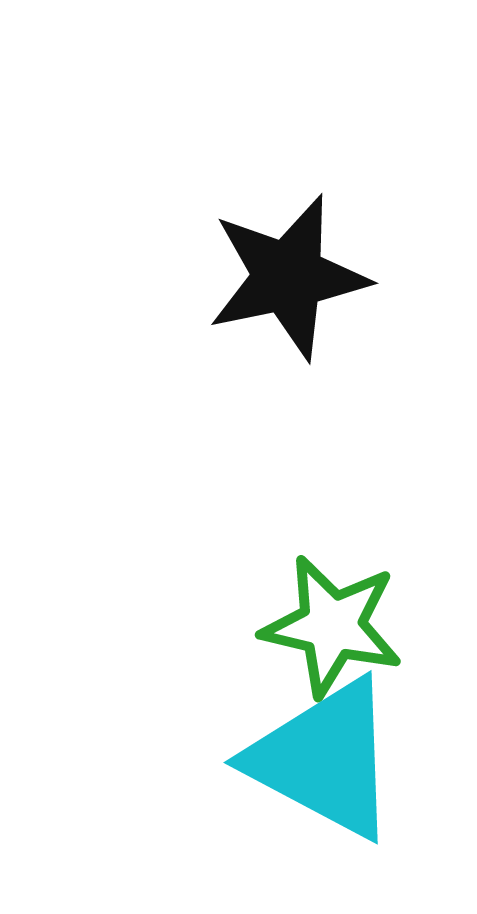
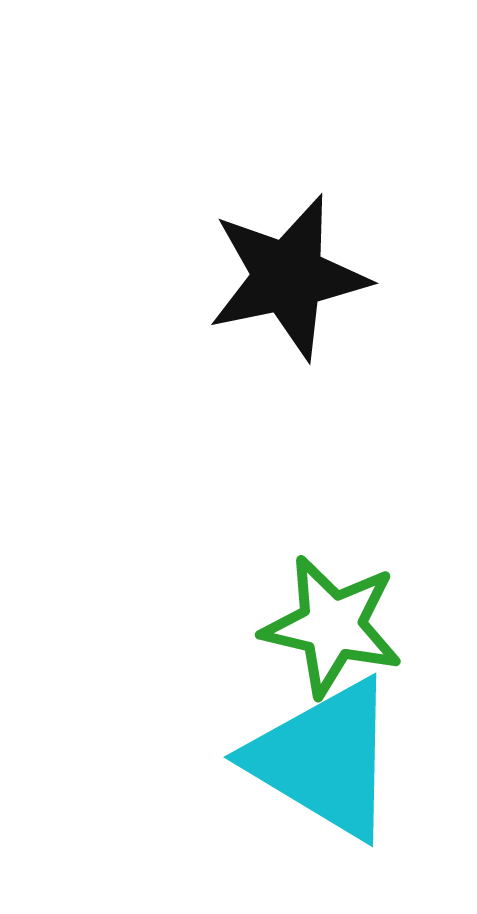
cyan triangle: rotated 3 degrees clockwise
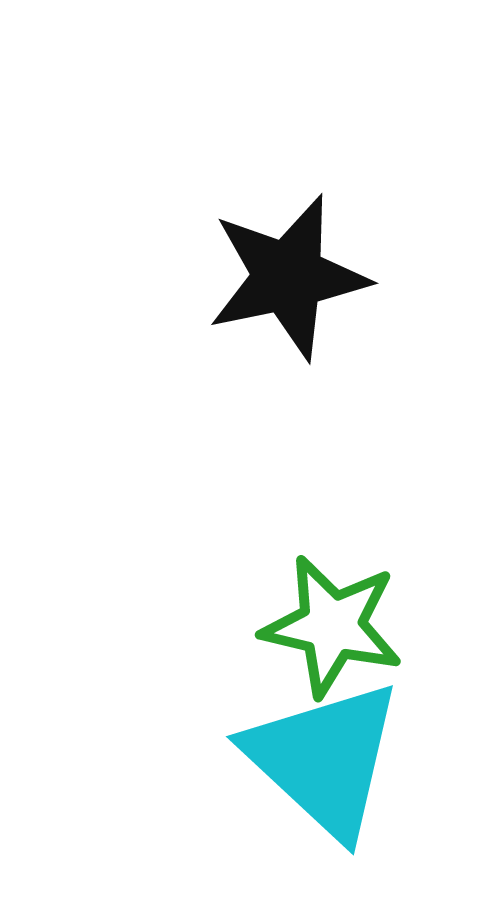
cyan triangle: rotated 12 degrees clockwise
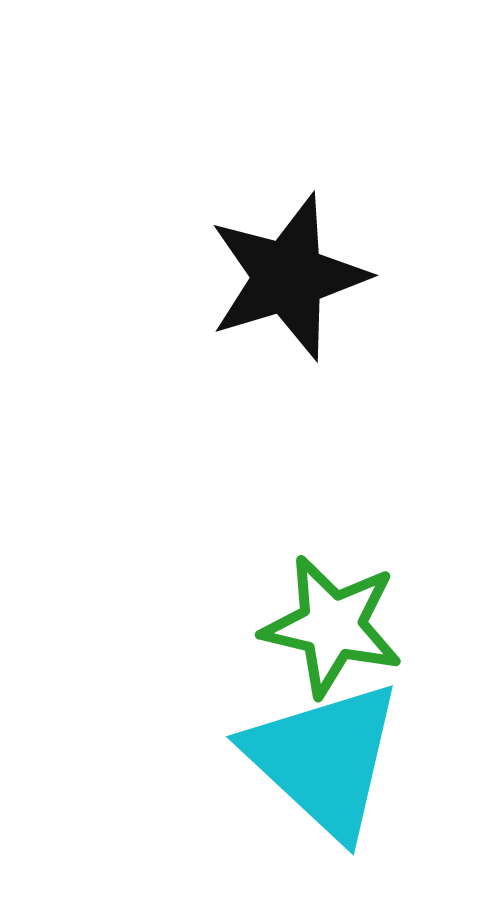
black star: rotated 5 degrees counterclockwise
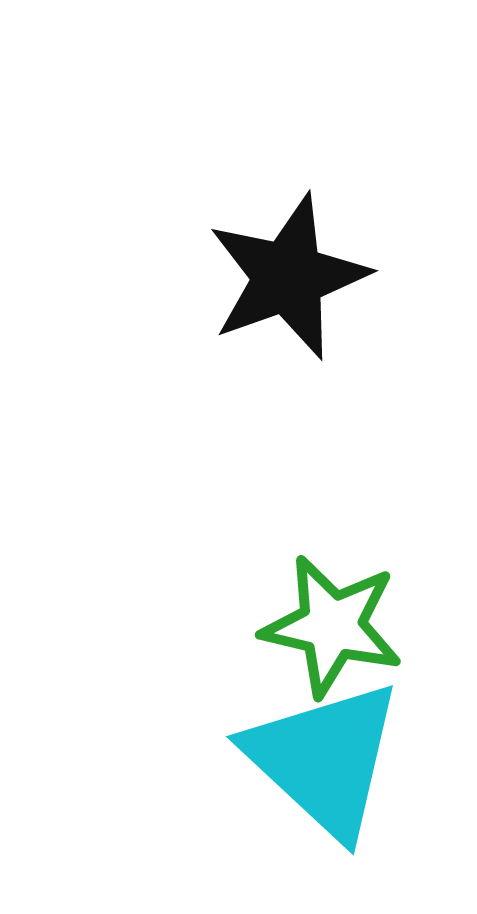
black star: rotated 3 degrees counterclockwise
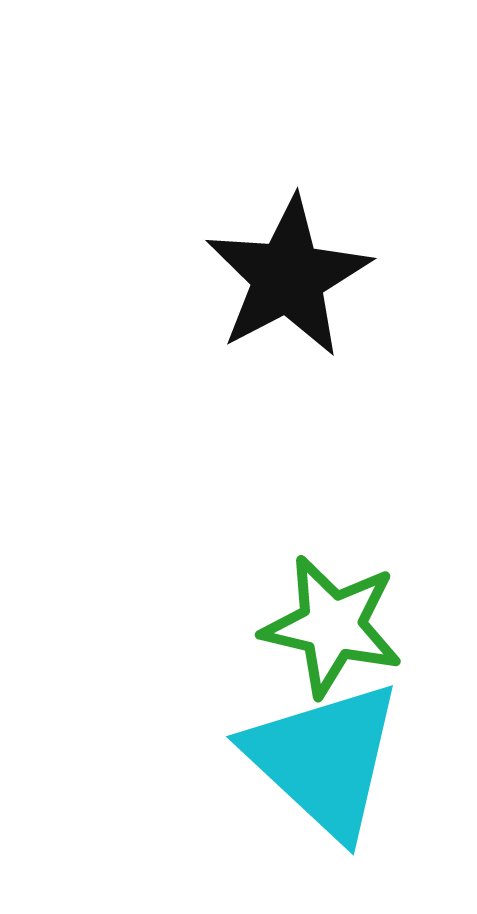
black star: rotated 8 degrees counterclockwise
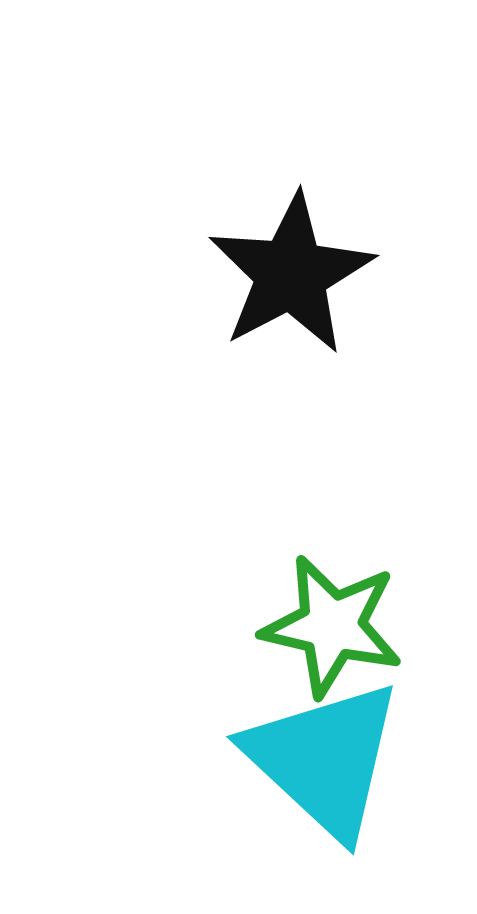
black star: moved 3 px right, 3 px up
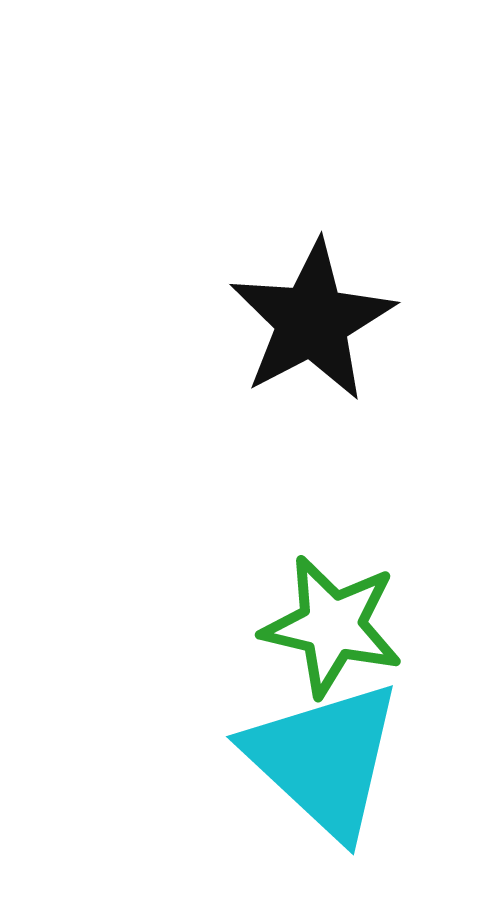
black star: moved 21 px right, 47 px down
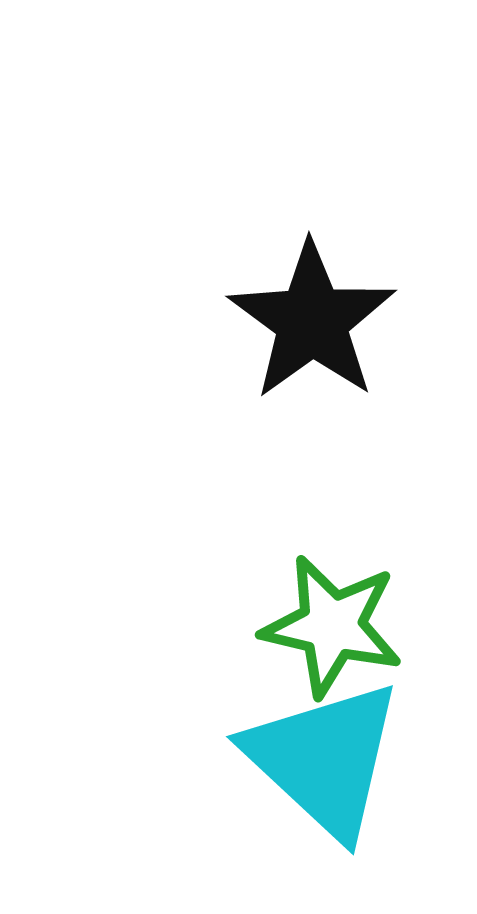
black star: rotated 8 degrees counterclockwise
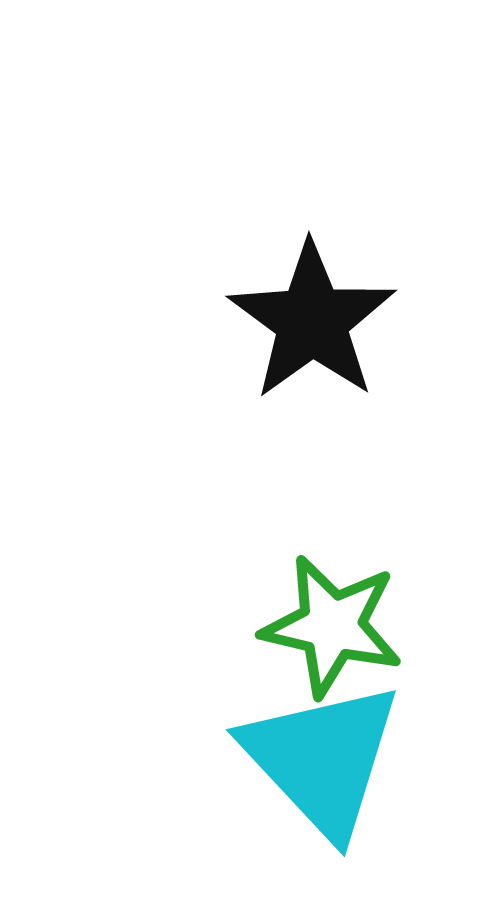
cyan triangle: moved 2 px left; rotated 4 degrees clockwise
